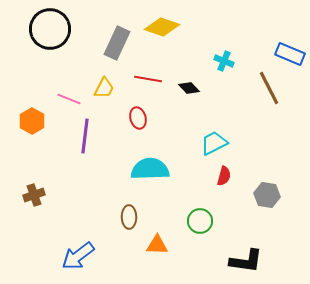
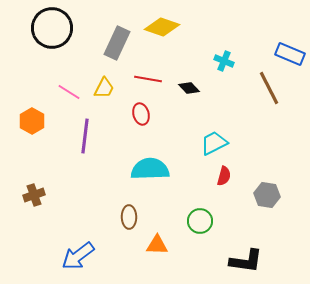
black circle: moved 2 px right, 1 px up
pink line: moved 7 px up; rotated 10 degrees clockwise
red ellipse: moved 3 px right, 4 px up
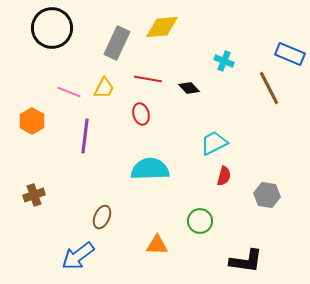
yellow diamond: rotated 24 degrees counterclockwise
pink line: rotated 10 degrees counterclockwise
brown ellipse: moved 27 px left; rotated 25 degrees clockwise
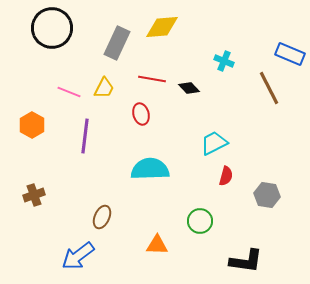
red line: moved 4 px right
orange hexagon: moved 4 px down
red semicircle: moved 2 px right
